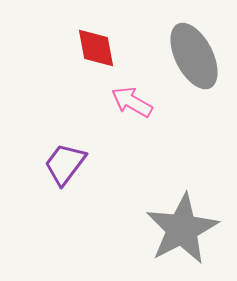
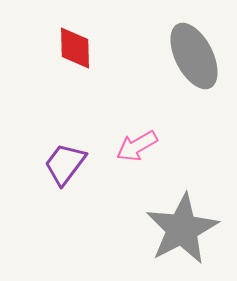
red diamond: moved 21 px left; rotated 9 degrees clockwise
pink arrow: moved 5 px right, 44 px down; rotated 60 degrees counterclockwise
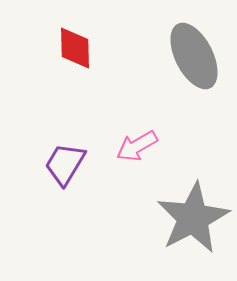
purple trapezoid: rotated 6 degrees counterclockwise
gray star: moved 11 px right, 11 px up
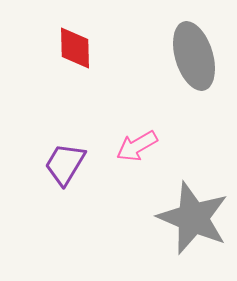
gray ellipse: rotated 10 degrees clockwise
gray star: rotated 22 degrees counterclockwise
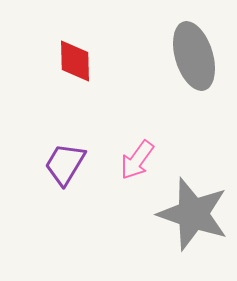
red diamond: moved 13 px down
pink arrow: moved 14 px down; rotated 24 degrees counterclockwise
gray star: moved 4 px up; rotated 4 degrees counterclockwise
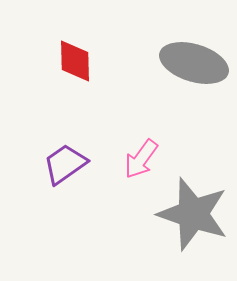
gray ellipse: moved 7 px down; rotated 56 degrees counterclockwise
pink arrow: moved 4 px right, 1 px up
purple trapezoid: rotated 24 degrees clockwise
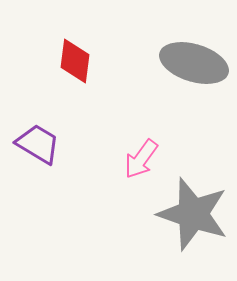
red diamond: rotated 9 degrees clockwise
purple trapezoid: moved 27 px left, 20 px up; rotated 66 degrees clockwise
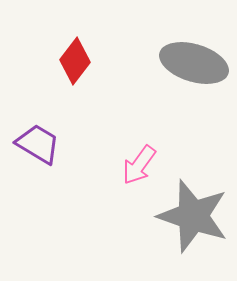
red diamond: rotated 30 degrees clockwise
pink arrow: moved 2 px left, 6 px down
gray star: moved 2 px down
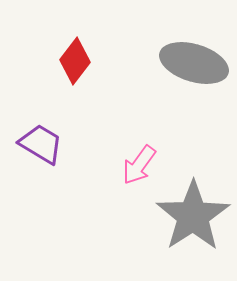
purple trapezoid: moved 3 px right
gray star: rotated 20 degrees clockwise
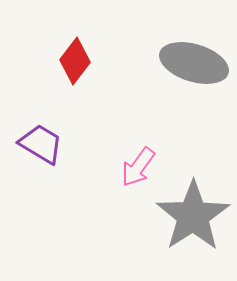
pink arrow: moved 1 px left, 2 px down
